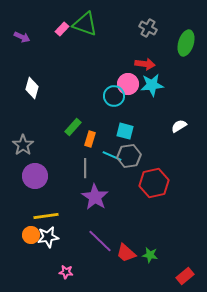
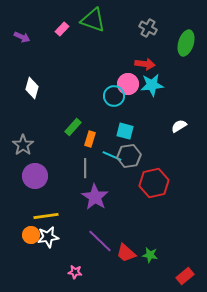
green triangle: moved 8 px right, 4 px up
pink star: moved 9 px right
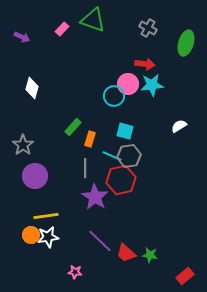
red hexagon: moved 33 px left, 3 px up
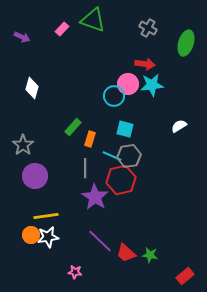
cyan square: moved 2 px up
